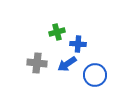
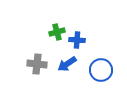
blue cross: moved 1 px left, 4 px up
gray cross: moved 1 px down
blue circle: moved 6 px right, 5 px up
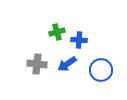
blue cross: moved 2 px right
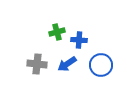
blue circle: moved 5 px up
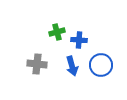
blue arrow: moved 5 px right, 2 px down; rotated 72 degrees counterclockwise
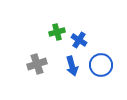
blue cross: rotated 28 degrees clockwise
gray cross: rotated 24 degrees counterclockwise
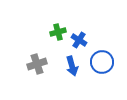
green cross: moved 1 px right
blue circle: moved 1 px right, 3 px up
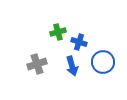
blue cross: moved 2 px down; rotated 14 degrees counterclockwise
blue circle: moved 1 px right
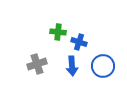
green cross: rotated 21 degrees clockwise
blue circle: moved 4 px down
blue arrow: rotated 12 degrees clockwise
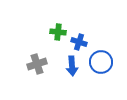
blue circle: moved 2 px left, 4 px up
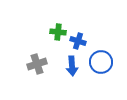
blue cross: moved 1 px left, 1 px up
